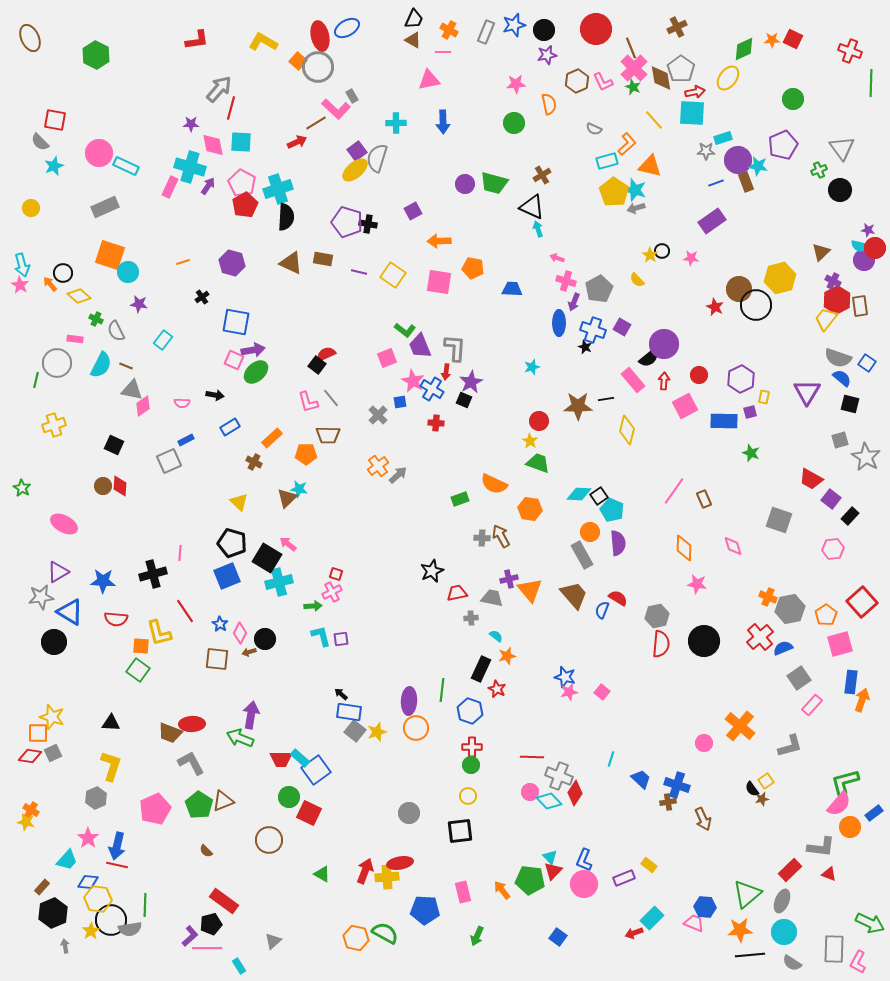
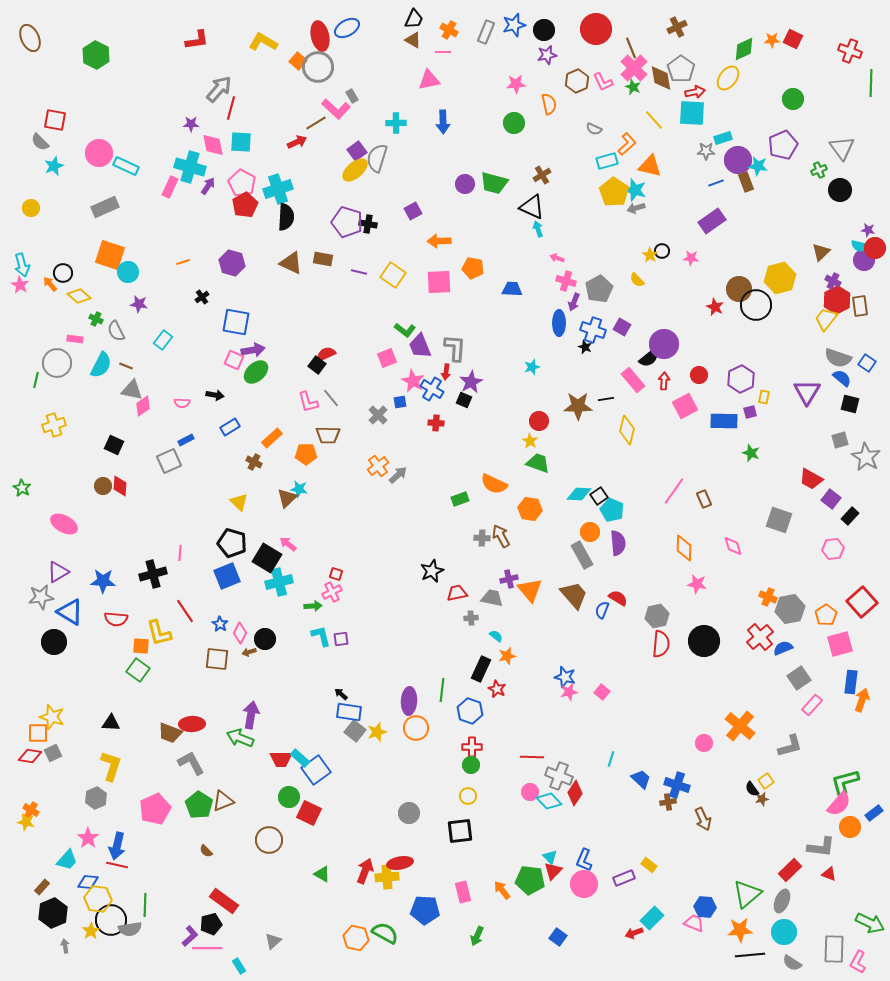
pink square at (439, 282): rotated 12 degrees counterclockwise
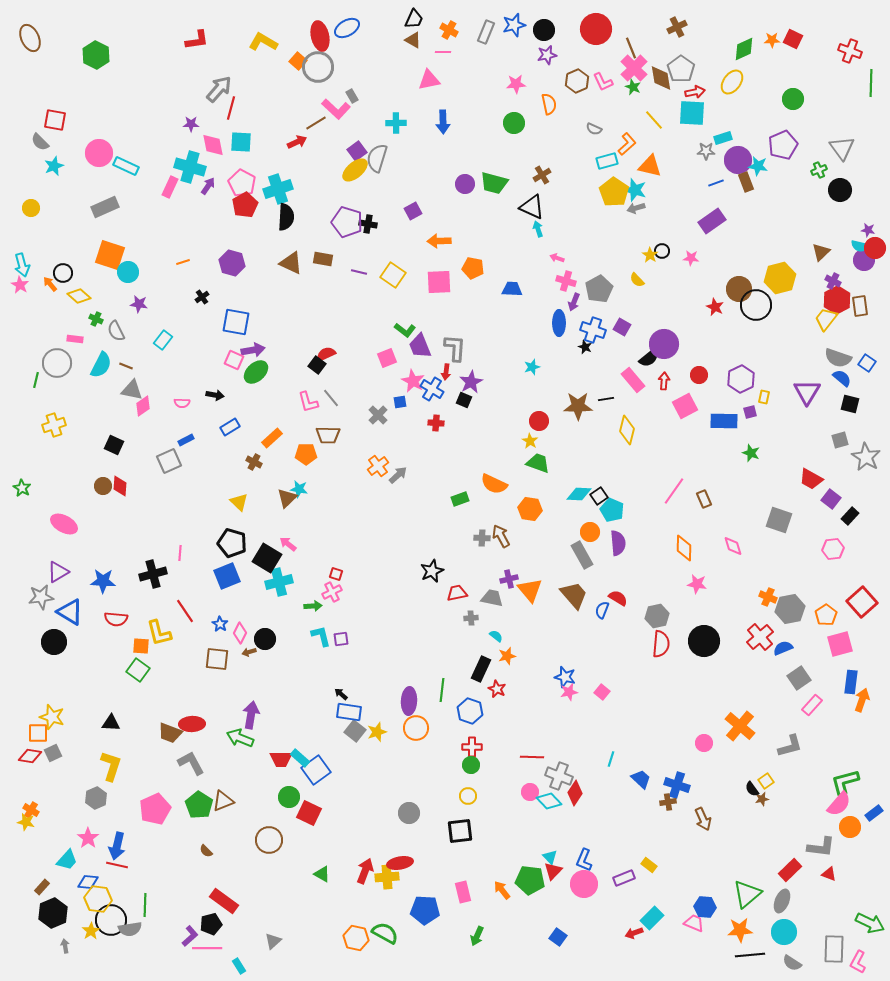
yellow ellipse at (728, 78): moved 4 px right, 4 px down
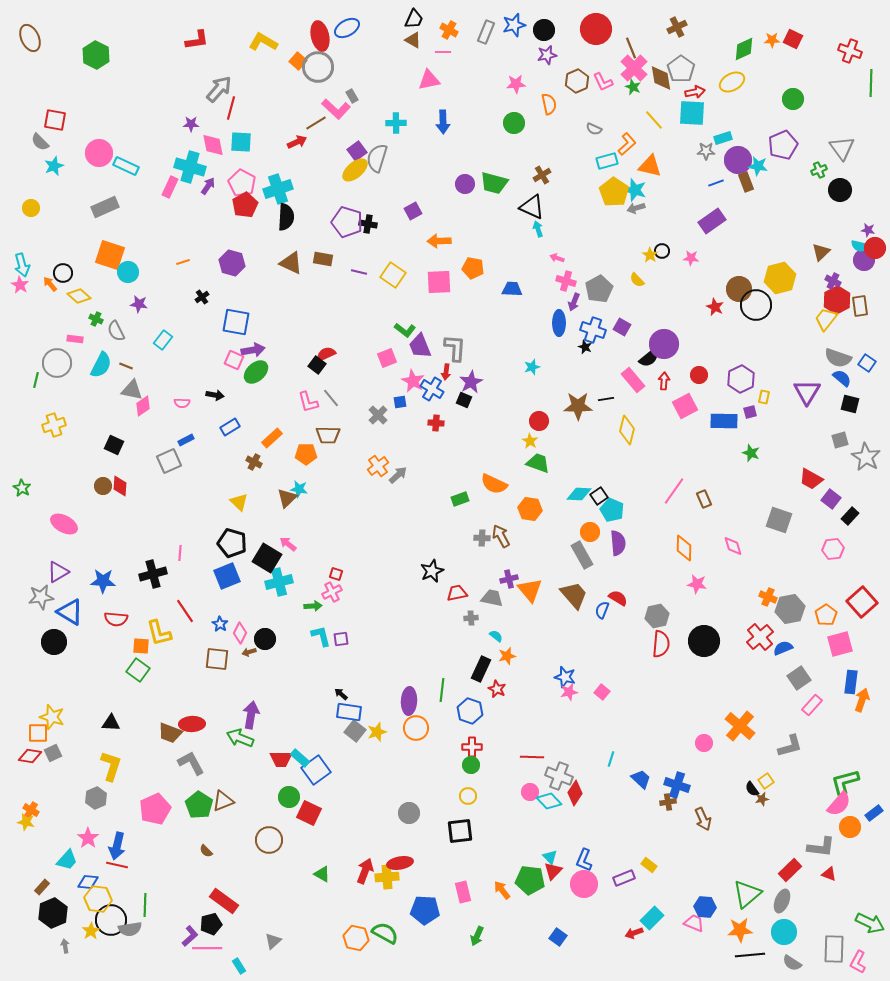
yellow ellipse at (732, 82): rotated 25 degrees clockwise
